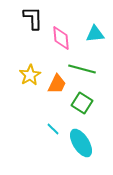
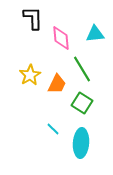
green line: rotated 44 degrees clockwise
cyan ellipse: rotated 36 degrees clockwise
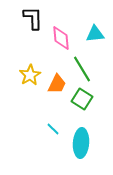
green square: moved 4 px up
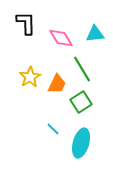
black L-shape: moved 7 px left, 5 px down
pink diamond: rotated 25 degrees counterclockwise
yellow star: moved 2 px down
green square: moved 1 px left, 3 px down; rotated 25 degrees clockwise
cyan ellipse: rotated 12 degrees clockwise
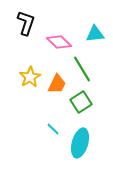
black L-shape: rotated 20 degrees clockwise
pink diamond: moved 2 px left, 4 px down; rotated 15 degrees counterclockwise
cyan ellipse: moved 1 px left
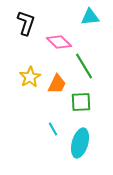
cyan triangle: moved 5 px left, 17 px up
green line: moved 2 px right, 3 px up
green square: rotated 30 degrees clockwise
cyan line: rotated 16 degrees clockwise
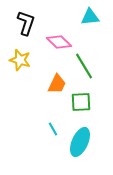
yellow star: moved 10 px left, 17 px up; rotated 25 degrees counterclockwise
cyan ellipse: moved 1 px up; rotated 8 degrees clockwise
